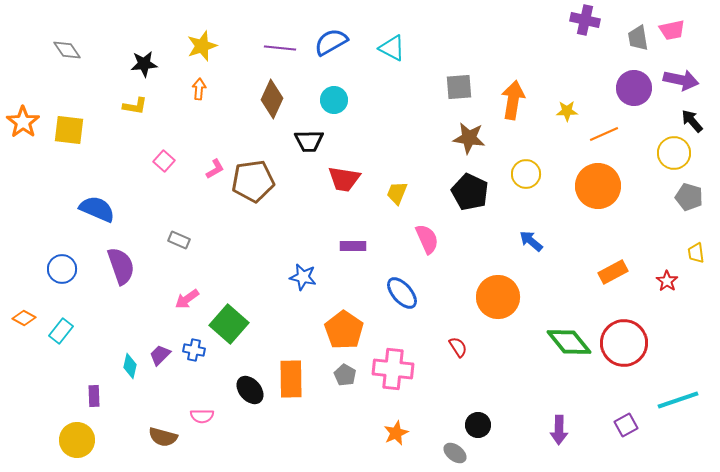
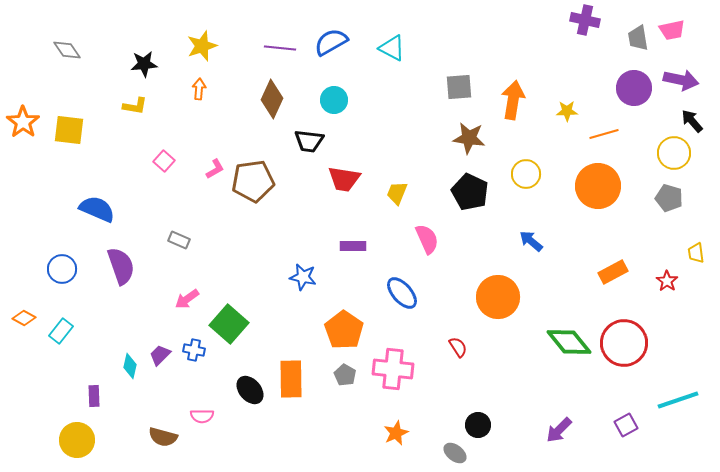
orange line at (604, 134): rotated 8 degrees clockwise
black trapezoid at (309, 141): rotated 8 degrees clockwise
gray pentagon at (689, 197): moved 20 px left, 1 px down
purple arrow at (559, 430): rotated 44 degrees clockwise
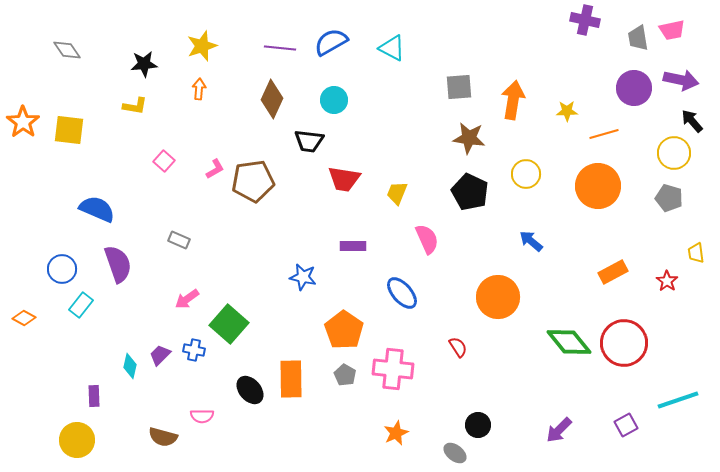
purple semicircle at (121, 266): moved 3 px left, 2 px up
cyan rectangle at (61, 331): moved 20 px right, 26 px up
